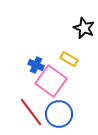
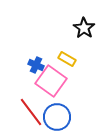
black star: rotated 10 degrees clockwise
yellow rectangle: moved 2 px left
blue circle: moved 2 px left, 3 px down
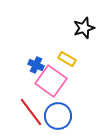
black star: rotated 20 degrees clockwise
blue circle: moved 1 px right, 1 px up
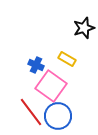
pink square: moved 5 px down
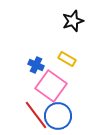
black star: moved 11 px left, 7 px up
red line: moved 5 px right, 3 px down
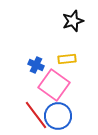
yellow rectangle: rotated 36 degrees counterclockwise
pink square: moved 3 px right, 1 px up
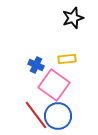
black star: moved 3 px up
